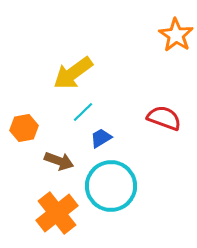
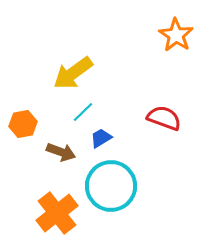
orange hexagon: moved 1 px left, 4 px up
brown arrow: moved 2 px right, 9 px up
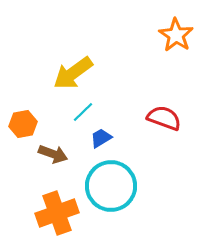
brown arrow: moved 8 px left, 2 px down
orange cross: rotated 18 degrees clockwise
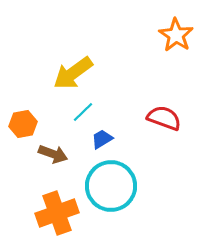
blue trapezoid: moved 1 px right, 1 px down
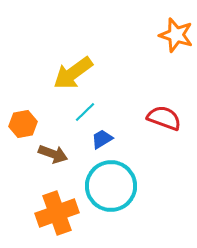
orange star: rotated 16 degrees counterclockwise
cyan line: moved 2 px right
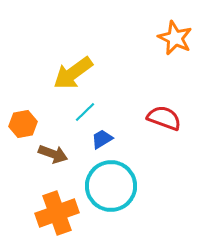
orange star: moved 1 px left, 3 px down; rotated 8 degrees clockwise
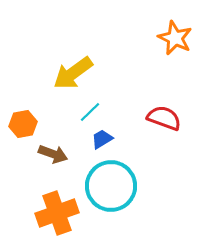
cyan line: moved 5 px right
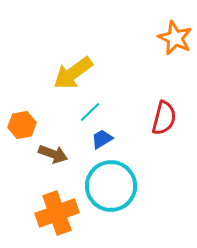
red semicircle: rotated 84 degrees clockwise
orange hexagon: moved 1 px left, 1 px down
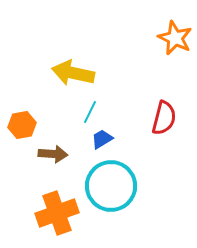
yellow arrow: rotated 48 degrees clockwise
cyan line: rotated 20 degrees counterclockwise
brown arrow: rotated 16 degrees counterclockwise
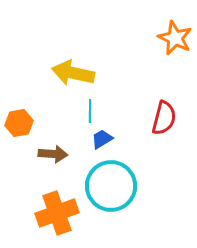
cyan line: moved 1 px up; rotated 25 degrees counterclockwise
orange hexagon: moved 3 px left, 2 px up
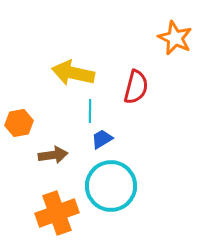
red semicircle: moved 28 px left, 31 px up
brown arrow: moved 1 px down; rotated 12 degrees counterclockwise
